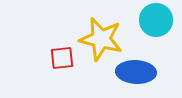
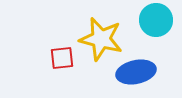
blue ellipse: rotated 15 degrees counterclockwise
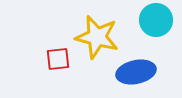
yellow star: moved 4 px left, 2 px up
red square: moved 4 px left, 1 px down
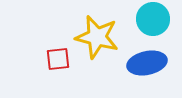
cyan circle: moved 3 px left, 1 px up
blue ellipse: moved 11 px right, 9 px up
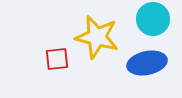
red square: moved 1 px left
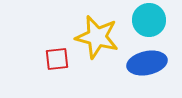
cyan circle: moved 4 px left, 1 px down
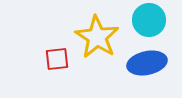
yellow star: rotated 18 degrees clockwise
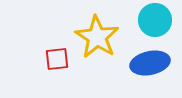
cyan circle: moved 6 px right
blue ellipse: moved 3 px right
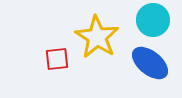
cyan circle: moved 2 px left
blue ellipse: rotated 51 degrees clockwise
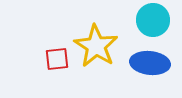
yellow star: moved 1 px left, 9 px down
blue ellipse: rotated 33 degrees counterclockwise
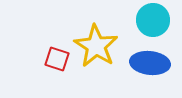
red square: rotated 25 degrees clockwise
